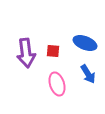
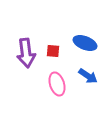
blue arrow: moved 2 px down; rotated 24 degrees counterclockwise
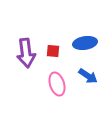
blue ellipse: rotated 30 degrees counterclockwise
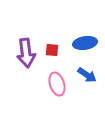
red square: moved 1 px left, 1 px up
blue arrow: moved 1 px left, 1 px up
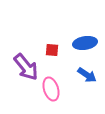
purple arrow: moved 14 px down; rotated 32 degrees counterclockwise
pink ellipse: moved 6 px left, 5 px down
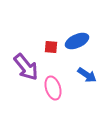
blue ellipse: moved 8 px left, 2 px up; rotated 15 degrees counterclockwise
red square: moved 1 px left, 3 px up
pink ellipse: moved 2 px right, 1 px up
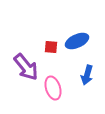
blue arrow: rotated 72 degrees clockwise
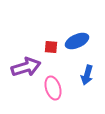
purple arrow: rotated 68 degrees counterclockwise
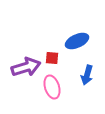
red square: moved 1 px right, 11 px down
pink ellipse: moved 1 px left, 1 px up
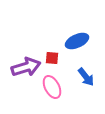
blue arrow: moved 1 px left, 2 px down; rotated 54 degrees counterclockwise
pink ellipse: rotated 10 degrees counterclockwise
